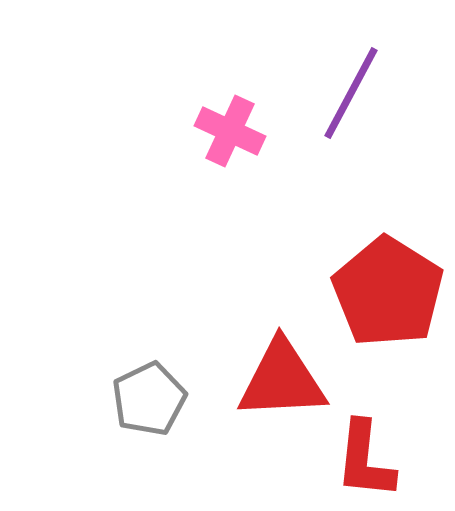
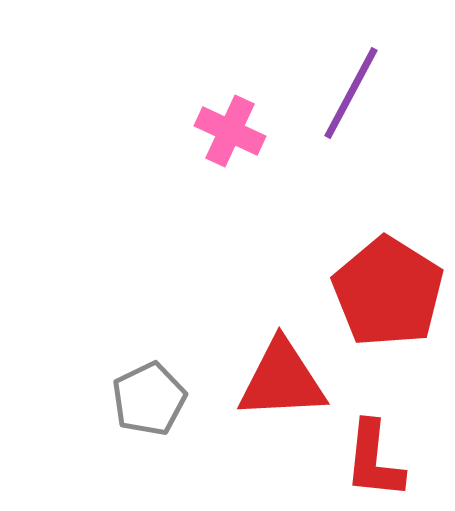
red L-shape: moved 9 px right
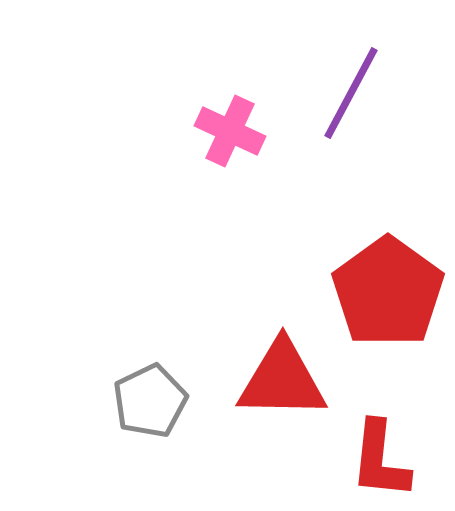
red pentagon: rotated 4 degrees clockwise
red triangle: rotated 4 degrees clockwise
gray pentagon: moved 1 px right, 2 px down
red L-shape: moved 6 px right
